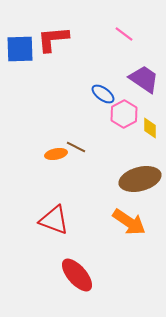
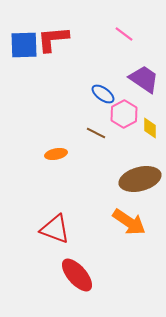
blue square: moved 4 px right, 4 px up
brown line: moved 20 px right, 14 px up
red triangle: moved 1 px right, 9 px down
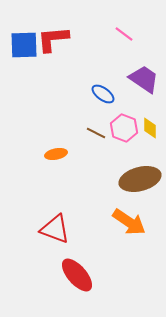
pink hexagon: moved 14 px down; rotated 12 degrees counterclockwise
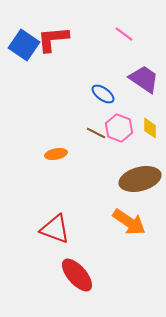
blue square: rotated 36 degrees clockwise
pink hexagon: moved 5 px left
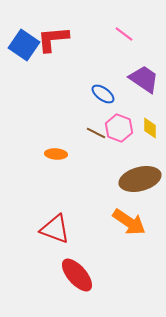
orange ellipse: rotated 15 degrees clockwise
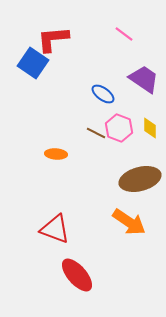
blue square: moved 9 px right, 18 px down
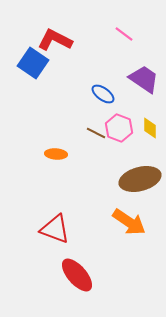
red L-shape: moved 2 px right, 1 px down; rotated 32 degrees clockwise
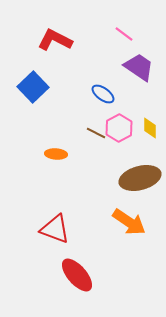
blue square: moved 24 px down; rotated 12 degrees clockwise
purple trapezoid: moved 5 px left, 12 px up
pink hexagon: rotated 12 degrees clockwise
brown ellipse: moved 1 px up
